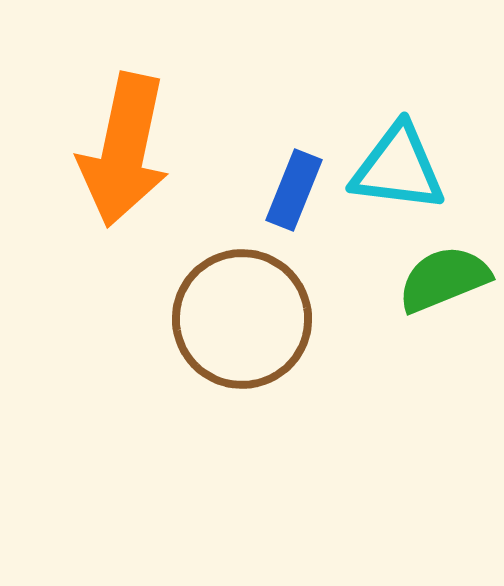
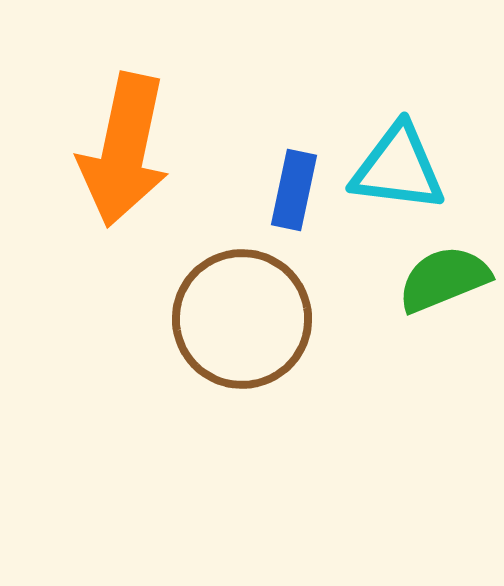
blue rectangle: rotated 10 degrees counterclockwise
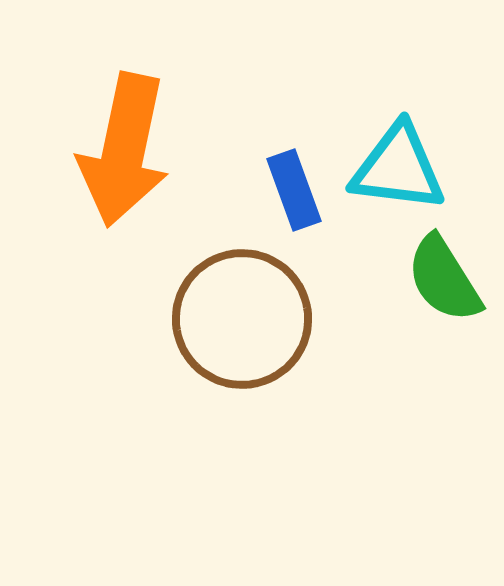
blue rectangle: rotated 32 degrees counterclockwise
green semicircle: rotated 100 degrees counterclockwise
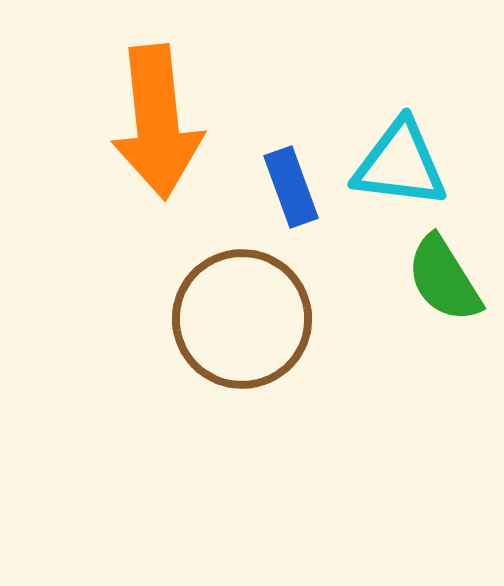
orange arrow: moved 33 px right, 28 px up; rotated 18 degrees counterclockwise
cyan triangle: moved 2 px right, 4 px up
blue rectangle: moved 3 px left, 3 px up
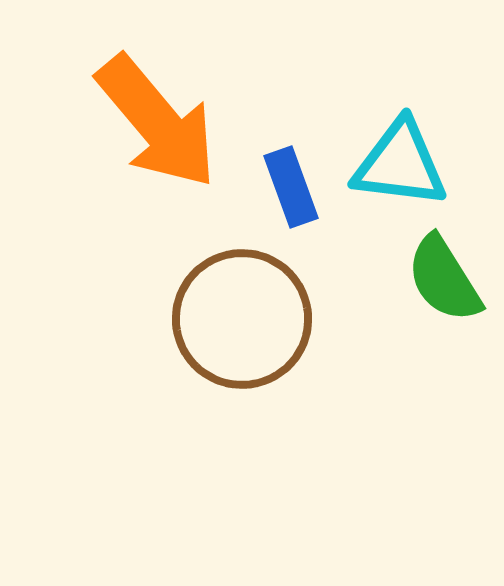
orange arrow: rotated 34 degrees counterclockwise
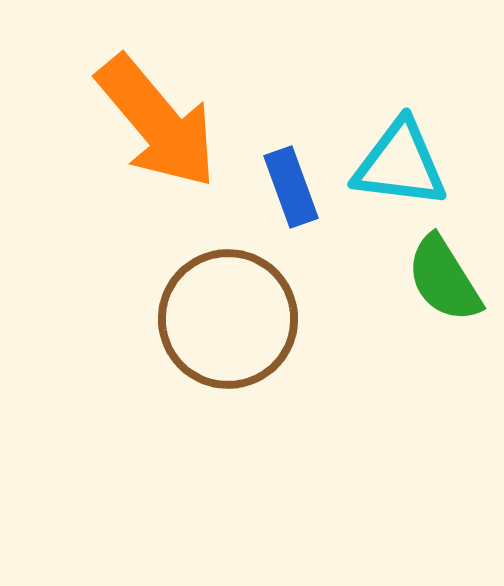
brown circle: moved 14 px left
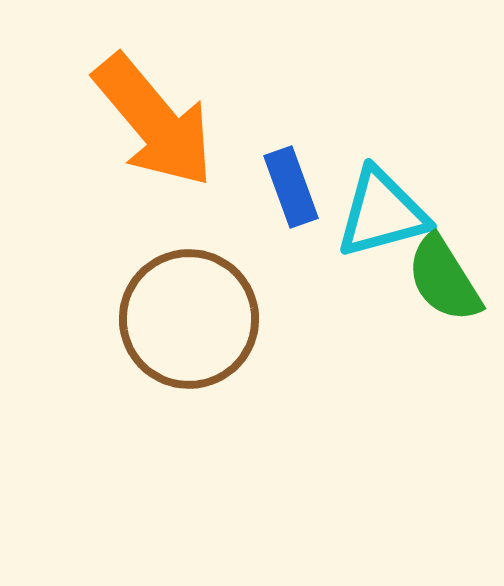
orange arrow: moved 3 px left, 1 px up
cyan triangle: moved 18 px left, 49 px down; rotated 22 degrees counterclockwise
brown circle: moved 39 px left
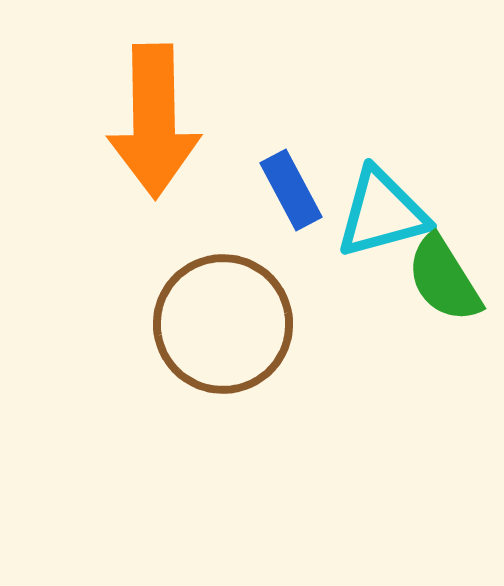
orange arrow: rotated 39 degrees clockwise
blue rectangle: moved 3 px down; rotated 8 degrees counterclockwise
brown circle: moved 34 px right, 5 px down
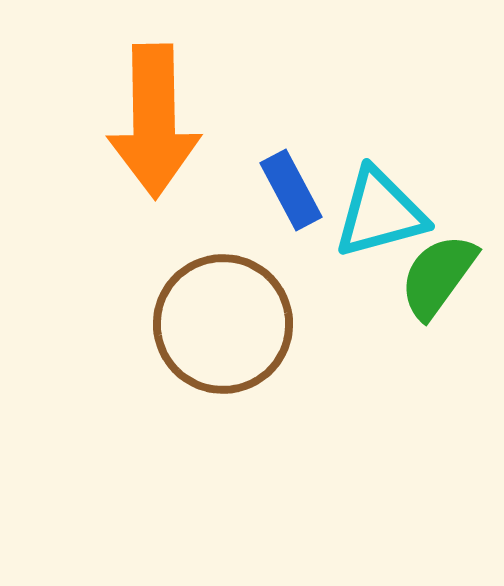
cyan triangle: moved 2 px left
green semicircle: moved 6 px left, 3 px up; rotated 68 degrees clockwise
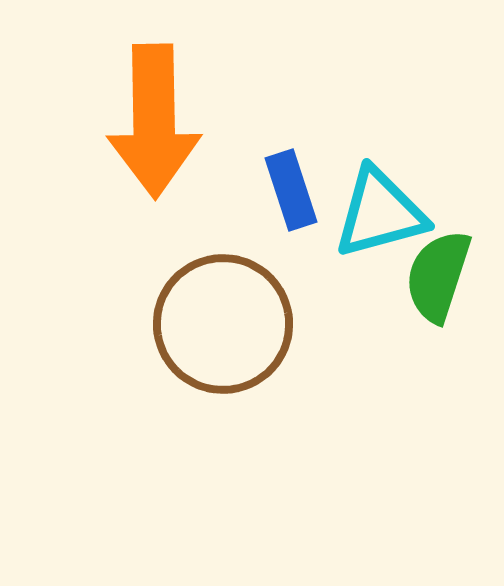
blue rectangle: rotated 10 degrees clockwise
green semicircle: rotated 18 degrees counterclockwise
